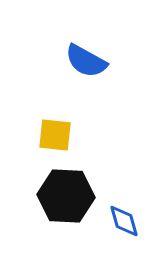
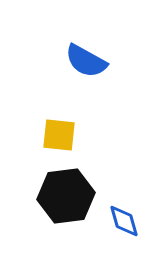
yellow square: moved 4 px right
black hexagon: rotated 10 degrees counterclockwise
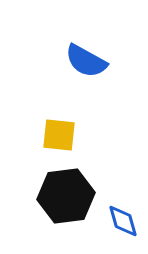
blue diamond: moved 1 px left
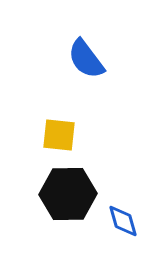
blue semicircle: moved 2 px up; rotated 24 degrees clockwise
black hexagon: moved 2 px right, 2 px up; rotated 6 degrees clockwise
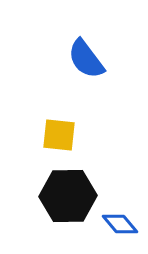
black hexagon: moved 2 px down
blue diamond: moved 3 px left, 3 px down; rotated 24 degrees counterclockwise
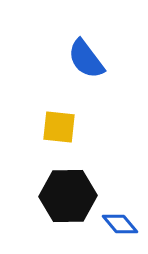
yellow square: moved 8 px up
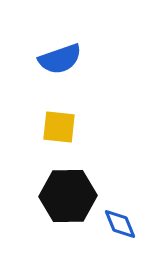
blue semicircle: moved 26 px left; rotated 72 degrees counterclockwise
blue diamond: rotated 18 degrees clockwise
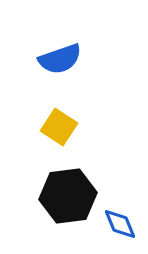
yellow square: rotated 27 degrees clockwise
black hexagon: rotated 6 degrees counterclockwise
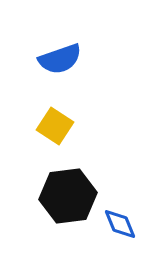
yellow square: moved 4 px left, 1 px up
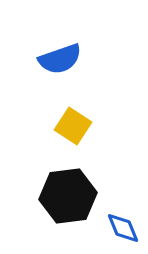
yellow square: moved 18 px right
blue diamond: moved 3 px right, 4 px down
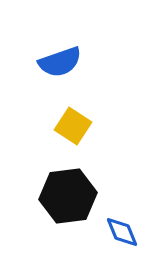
blue semicircle: moved 3 px down
blue diamond: moved 1 px left, 4 px down
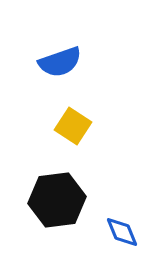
black hexagon: moved 11 px left, 4 px down
